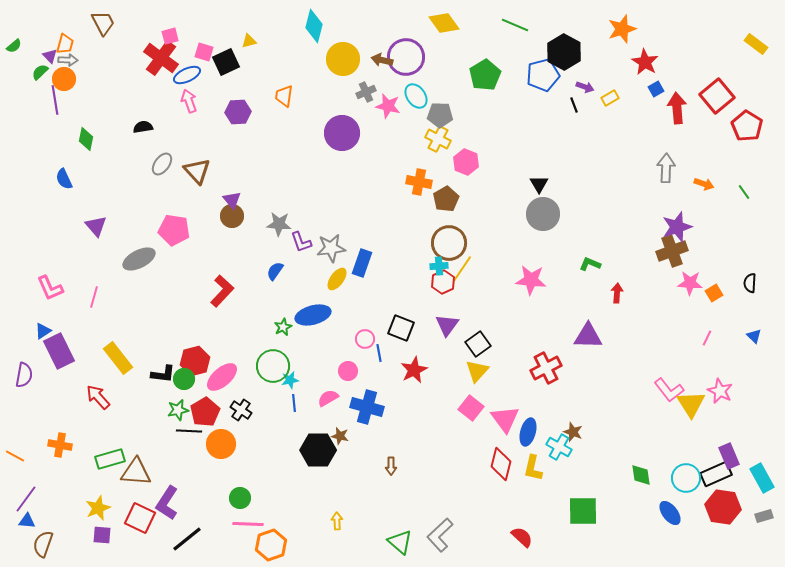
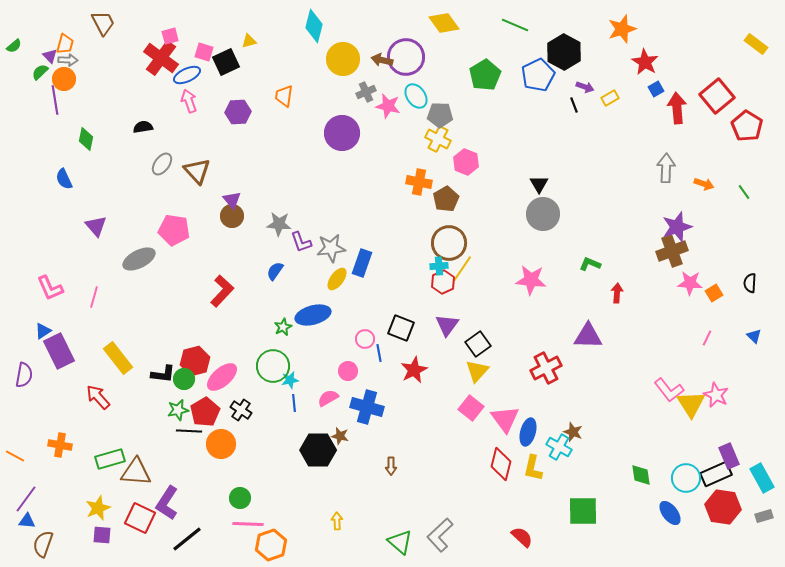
blue pentagon at (543, 75): moved 5 px left; rotated 12 degrees counterclockwise
pink star at (720, 391): moved 4 px left, 4 px down
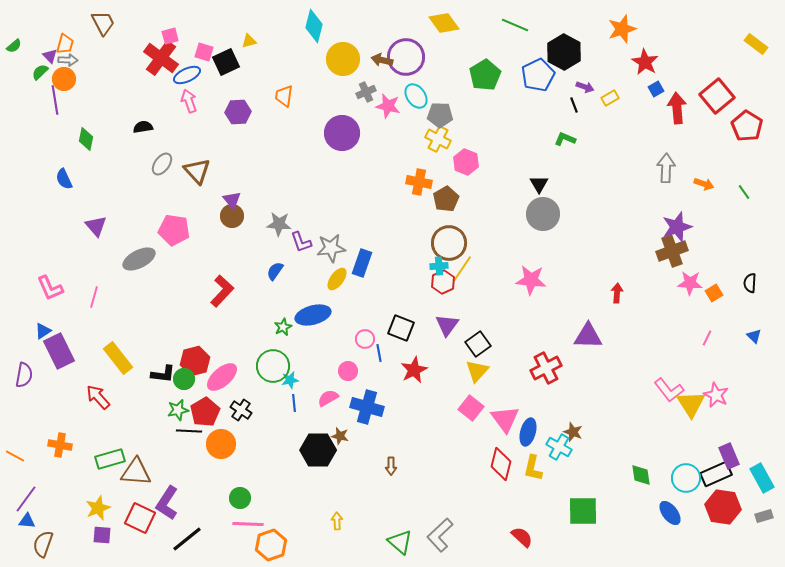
green L-shape at (590, 264): moved 25 px left, 125 px up
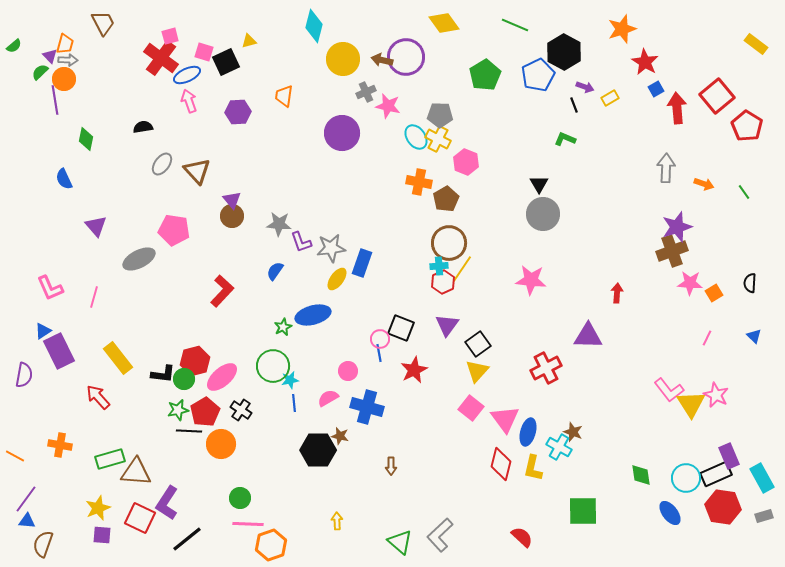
cyan ellipse at (416, 96): moved 41 px down
pink circle at (365, 339): moved 15 px right
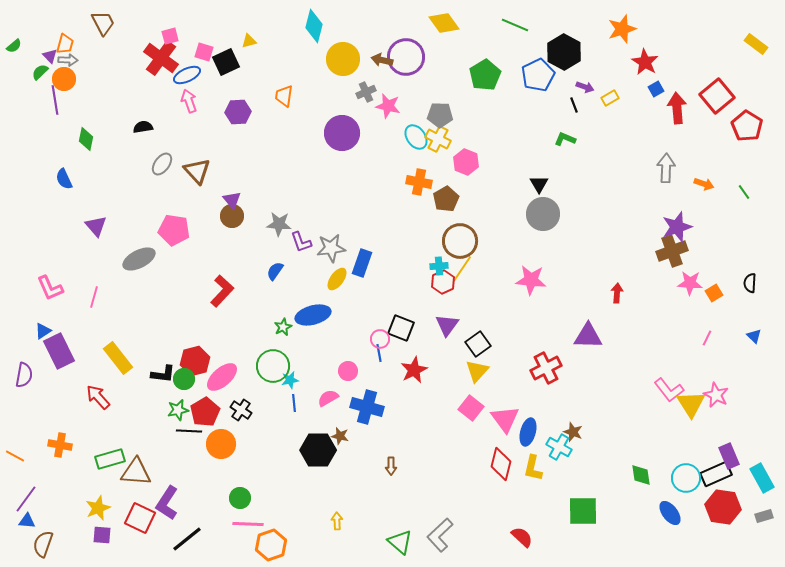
brown circle at (449, 243): moved 11 px right, 2 px up
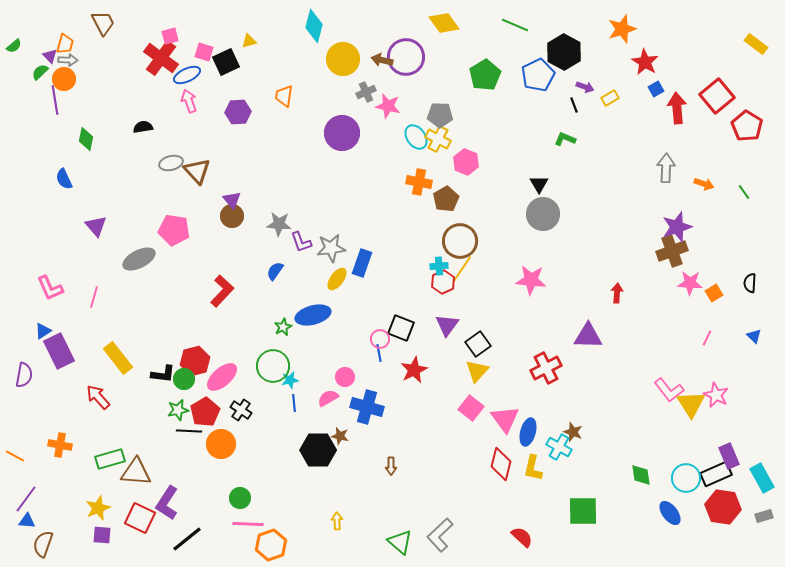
gray ellipse at (162, 164): moved 9 px right, 1 px up; rotated 40 degrees clockwise
pink circle at (348, 371): moved 3 px left, 6 px down
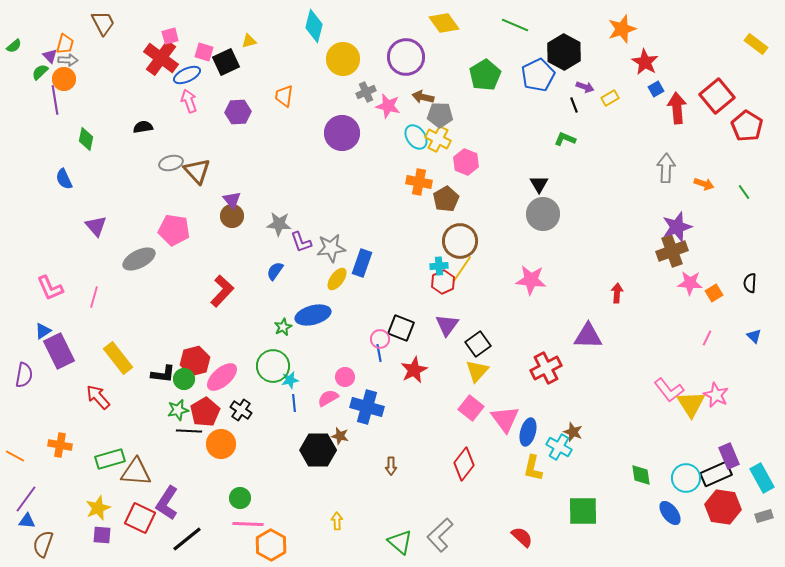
brown arrow at (382, 60): moved 41 px right, 37 px down
red diamond at (501, 464): moved 37 px left; rotated 24 degrees clockwise
orange hexagon at (271, 545): rotated 12 degrees counterclockwise
